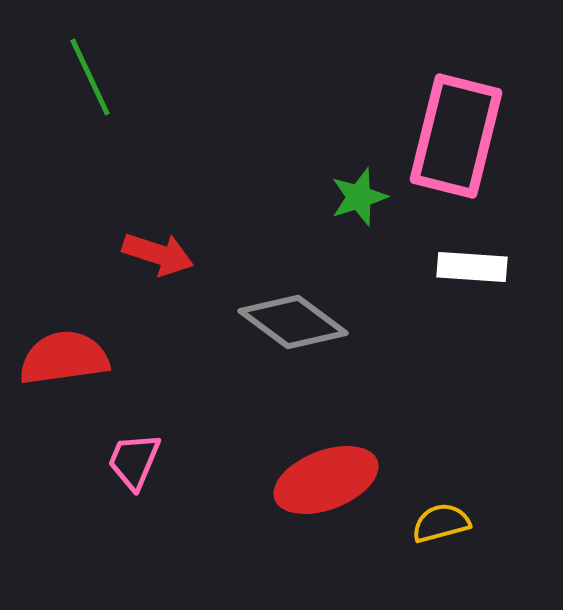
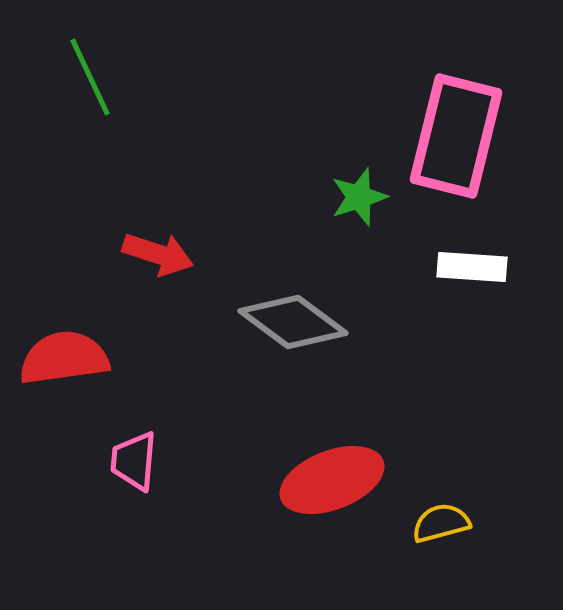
pink trapezoid: rotated 18 degrees counterclockwise
red ellipse: moved 6 px right
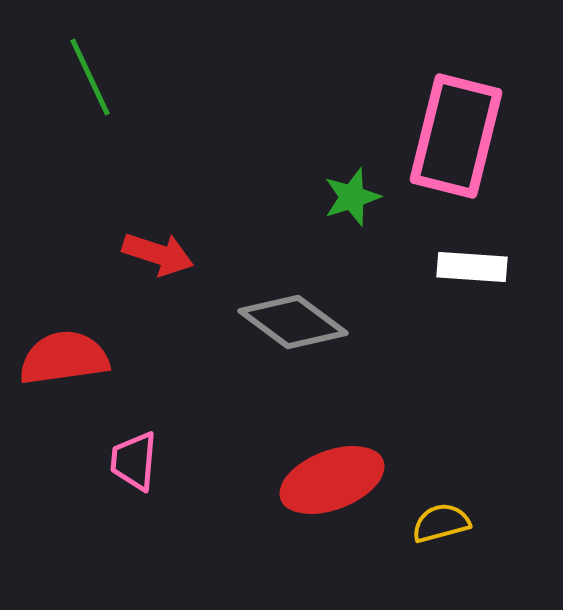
green star: moved 7 px left
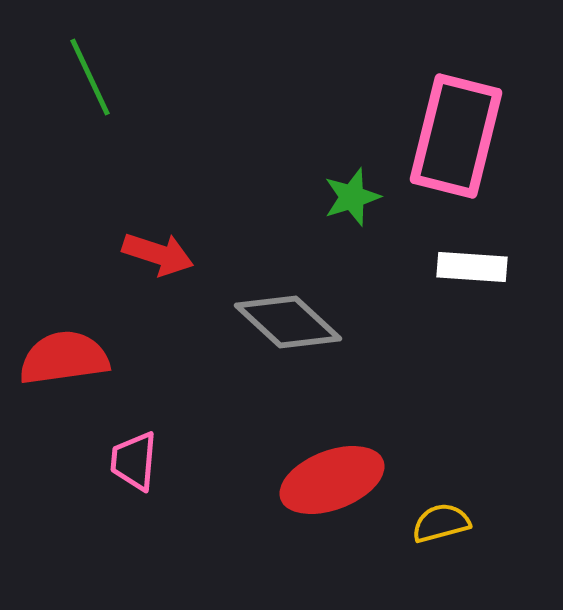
gray diamond: moved 5 px left; rotated 6 degrees clockwise
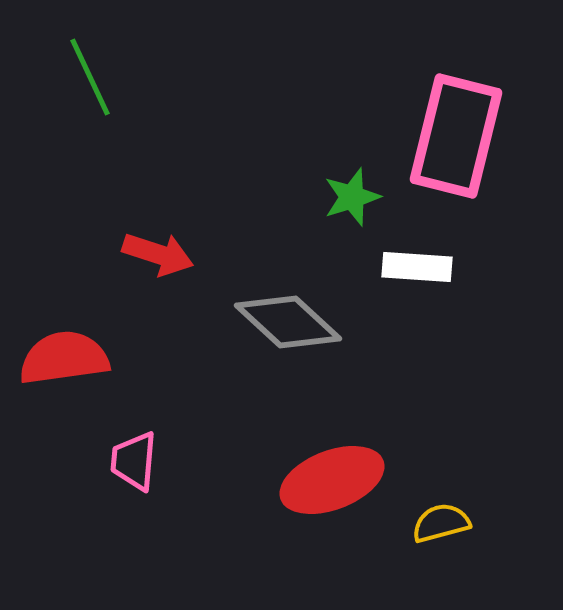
white rectangle: moved 55 px left
